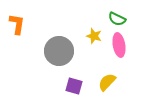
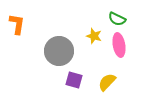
purple square: moved 6 px up
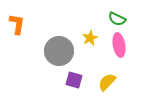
yellow star: moved 4 px left, 2 px down; rotated 28 degrees clockwise
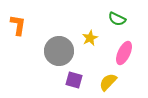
orange L-shape: moved 1 px right, 1 px down
pink ellipse: moved 5 px right, 8 px down; rotated 35 degrees clockwise
yellow semicircle: moved 1 px right
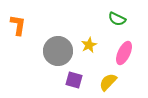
yellow star: moved 1 px left, 7 px down
gray circle: moved 1 px left
